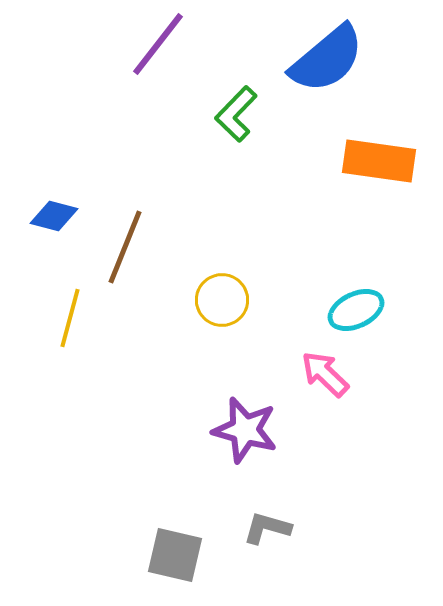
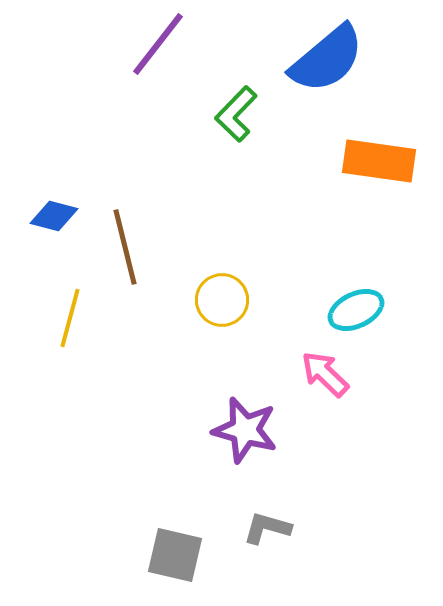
brown line: rotated 36 degrees counterclockwise
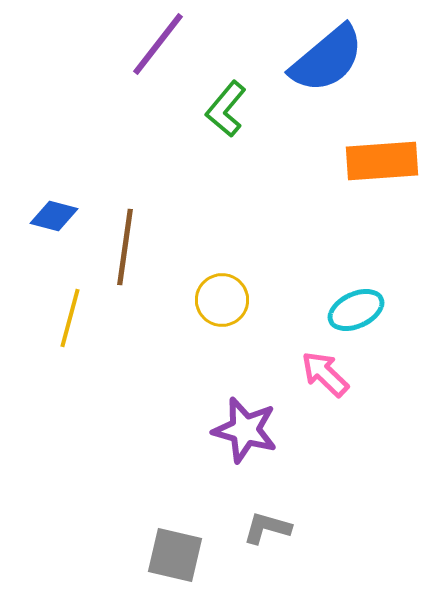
green L-shape: moved 10 px left, 5 px up; rotated 4 degrees counterclockwise
orange rectangle: moved 3 px right; rotated 12 degrees counterclockwise
brown line: rotated 22 degrees clockwise
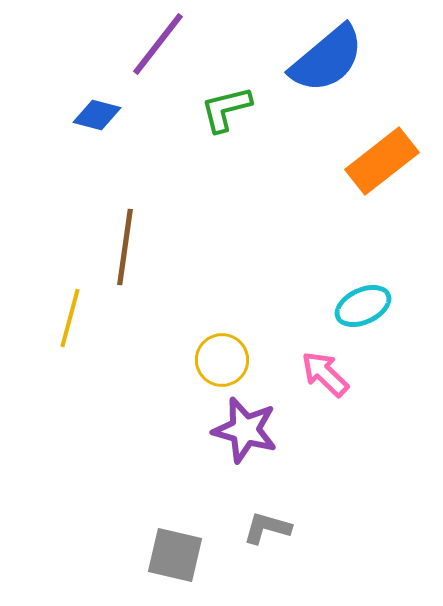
green L-shape: rotated 36 degrees clockwise
orange rectangle: rotated 34 degrees counterclockwise
blue diamond: moved 43 px right, 101 px up
yellow circle: moved 60 px down
cyan ellipse: moved 7 px right, 4 px up
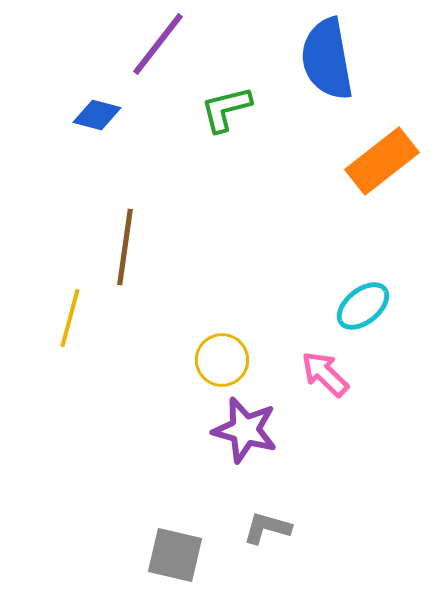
blue semicircle: rotated 120 degrees clockwise
cyan ellipse: rotated 14 degrees counterclockwise
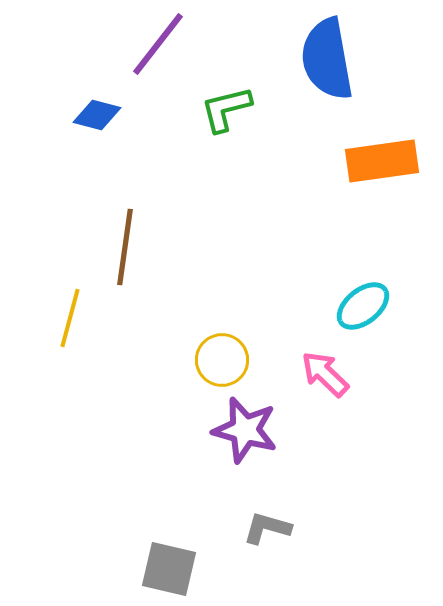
orange rectangle: rotated 30 degrees clockwise
gray square: moved 6 px left, 14 px down
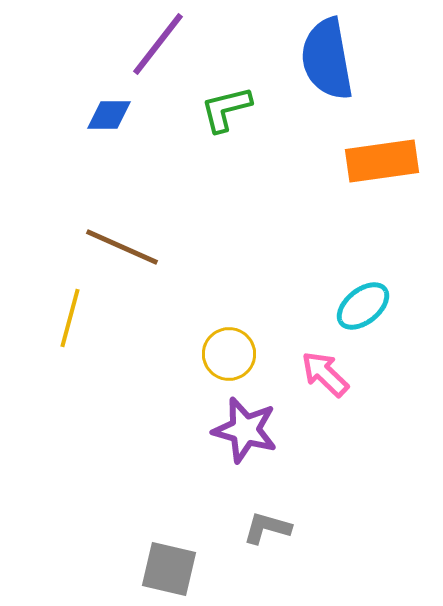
blue diamond: moved 12 px right; rotated 15 degrees counterclockwise
brown line: moved 3 px left; rotated 74 degrees counterclockwise
yellow circle: moved 7 px right, 6 px up
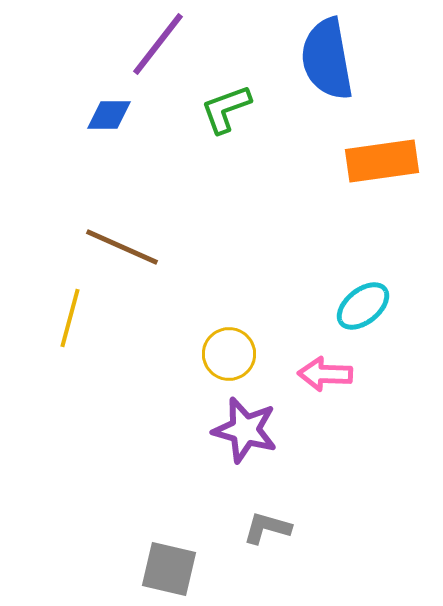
green L-shape: rotated 6 degrees counterclockwise
pink arrow: rotated 42 degrees counterclockwise
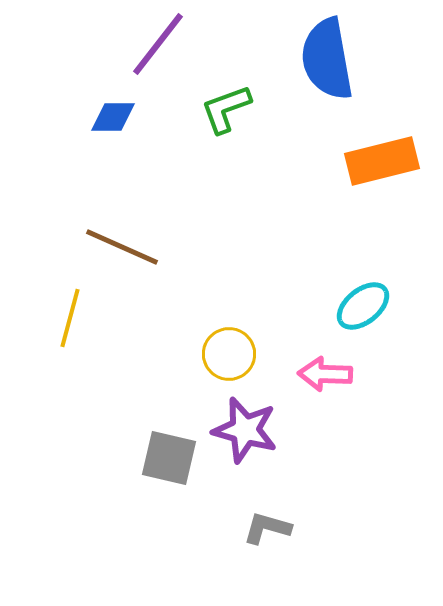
blue diamond: moved 4 px right, 2 px down
orange rectangle: rotated 6 degrees counterclockwise
gray square: moved 111 px up
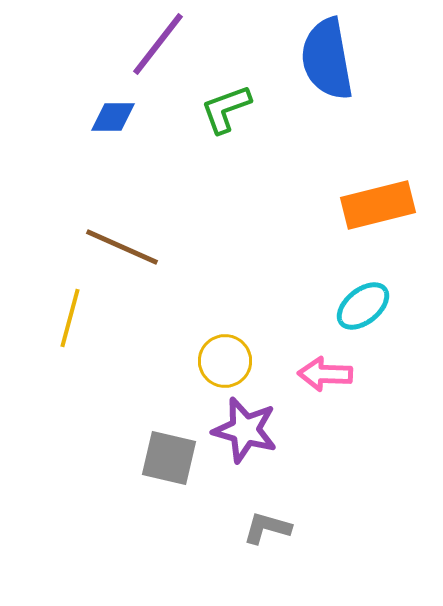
orange rectangle: moved 4 px left, 44 px down
yellow circle: moved 4 px left, 7 px down
